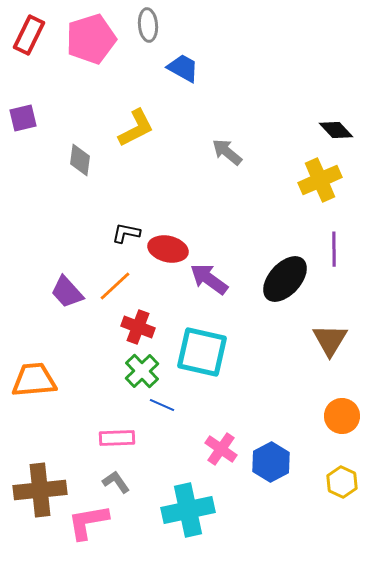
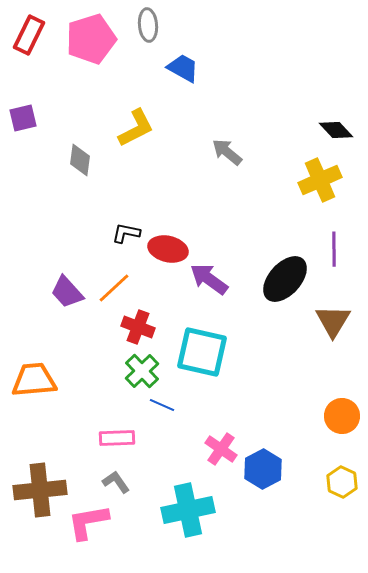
orange line: moved 1 px left, 2 px down
brown triangle: moved 3 px right, 19 px up
blue hexagon: moved 8 px left, 7 px down
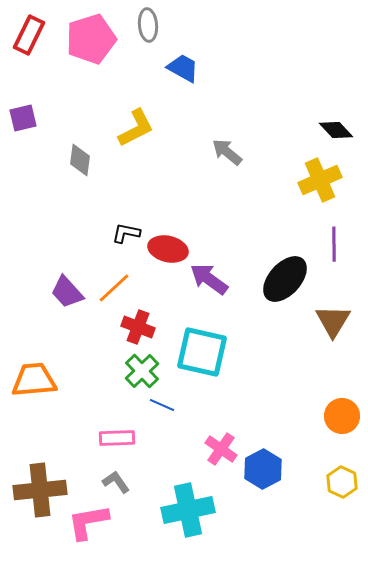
purple line: moved 5 px up
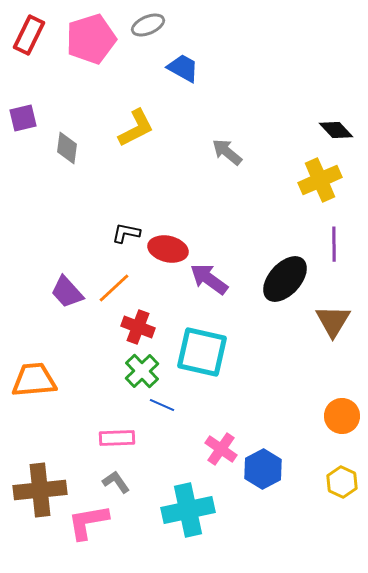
gray ellipse: rotated 72 degrees clockwise
gray diamond: moved 13 px left, 12 px up
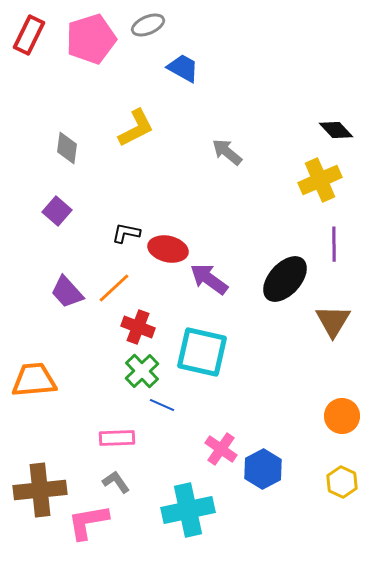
purple square: moved 34 px right, 93 px down; rotated 36 degrees counterclockwise
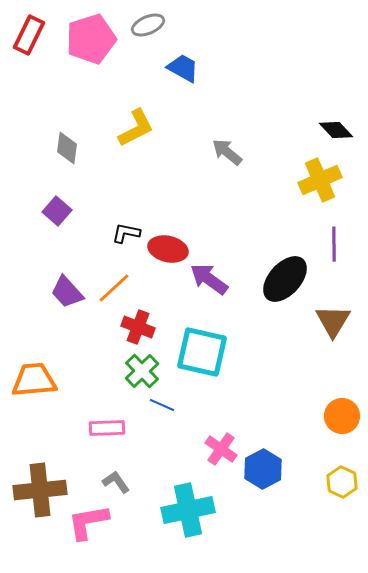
pink rectangle: moved 10 px left, 10 px up
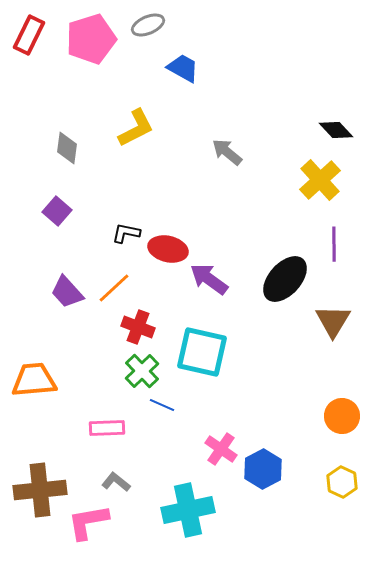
yellow cross: rotated 18 degrees counterclockwise
gray L-shape: rotated 16 degrees counterclockwise
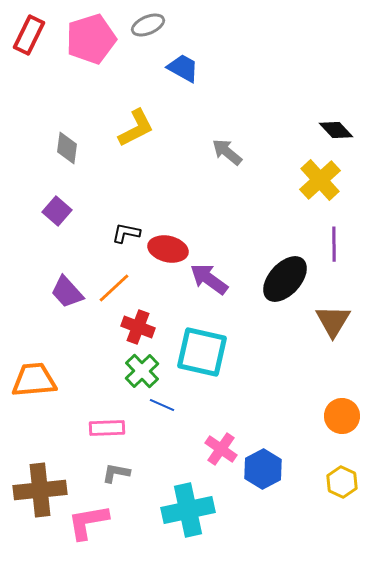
gray L-shape: moved 9 px up; rotated 28 degrees counterclockwise
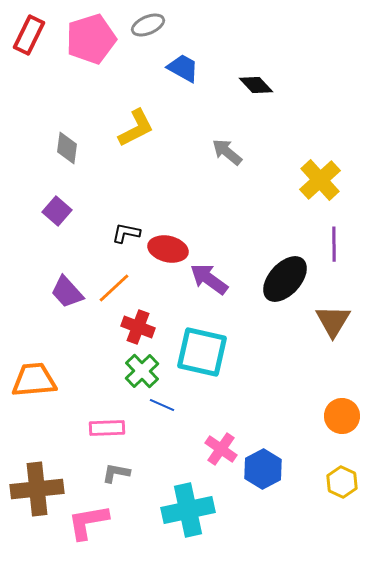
black diamond: moved 80 px left, 45 px up
brown cross: moved 3 px left, 1 px up
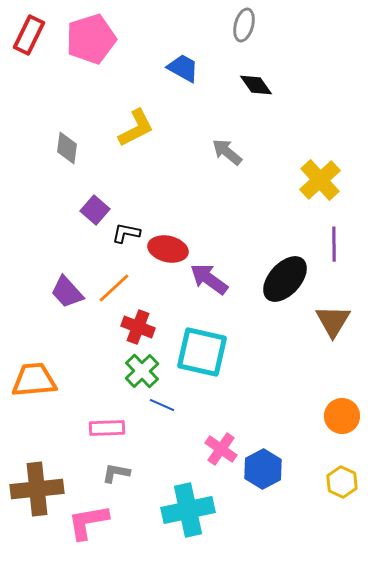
gray ellipse: moved 96 px right; rotated 52 degrees counterclockwise
black diamond: rotated 8 degrees clockwise
purple square: moved 38 px right, 1 px up
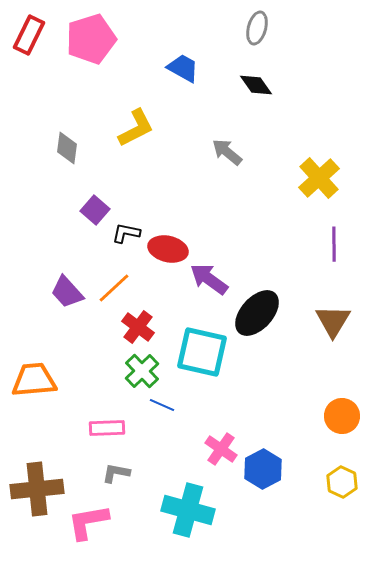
gray ellipse: moved 13 px right, 3 px down
yellow cross: moved 1 px left, 2 px up
black ellipse: moved 28 px left, 34 px down
red cross: rotated 16 degrees clockwise
cyan cross: rotated 27 degrees clockwise
